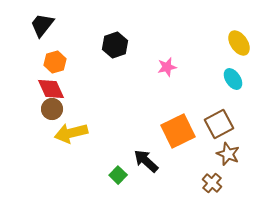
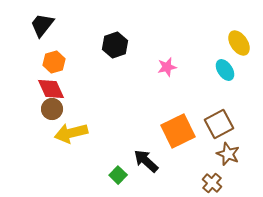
orange hexagon: moved 1 px left
cyan ellipse: moved 8 px left, 9 px up
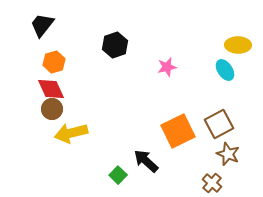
yellow ellipse: moved 1 px left, 2 px down; rotated 55 degrees counterclockwise
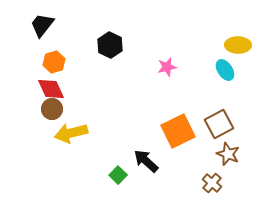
black hexagon: moved 5 px left; rotated 15 degrees counterclockwise
